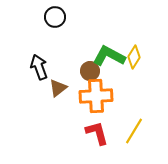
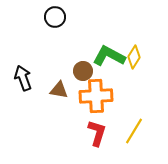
black arrow: moved 16 px left, 11 px down
brown circle: moved 7 px left
brown triangle: moved 1 px right, 2 px down; rotated 48 degrees clockwise
red L-shape: rotated 32 degrees clockwise
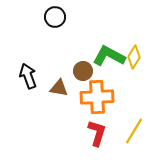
black arrow: moved 5 px right, 2 px up
brown triangle: moved 2 px up
orange cross: moved 1 px right, 1 px down
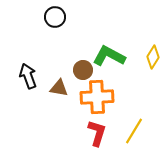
yellow diamond: moved 19 px right
brown circle: moved 1 px up
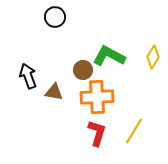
brown triangle: moved 5 px left, 4 px down
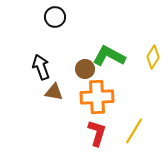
brown circle: moved 2 px right, 1 px up
black arrow: moved 13 px right, 9 px up
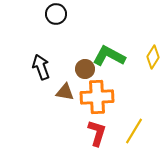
black circle: moved 1 px right, 3 px up
brown triangle: moved 11 px right
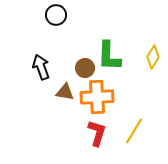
black circle: moved 1 px down
green L-shape: rotated 116 degrees counterclockwise
brown circle: moved 1 px up
